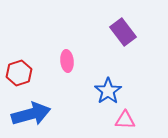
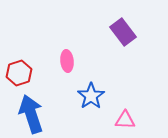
blue star: moved 17 px left, 5 px down
blue arrow: rotated 93 degrees counterclockwise
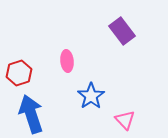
purple rectangle: moved 1 px left, 1 px up
pink triangle: rotated 45 degrees clockwise
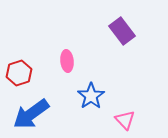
blue arrow: rotated 108 degrees counterclockwise
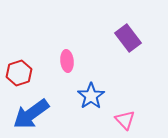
purple rectangle: moved 6 px right, 7 px down
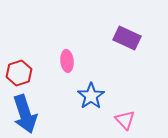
purple rectangle: moved 1 px left; rotated 28 degrees counterclockwise
blue arrow: moved 6 px left; rotated 72 degrees counterclockwise
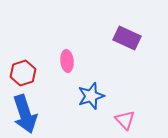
red hexagon: moved 4 px right
blue star: rotated 16 degrees clockwise
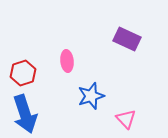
purple rectangle: moved 1 px down
pink triangle: moved 1 px right, 1 px up
